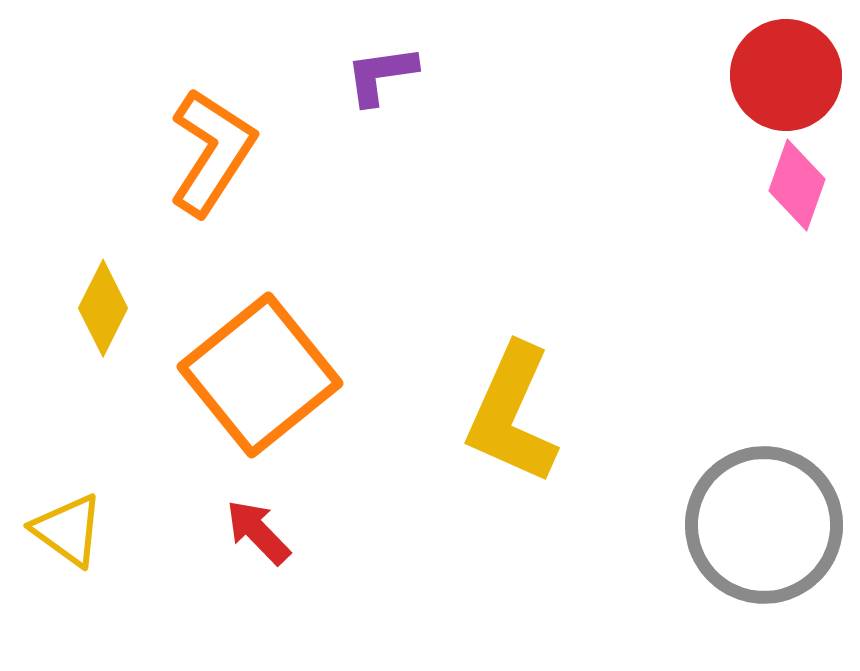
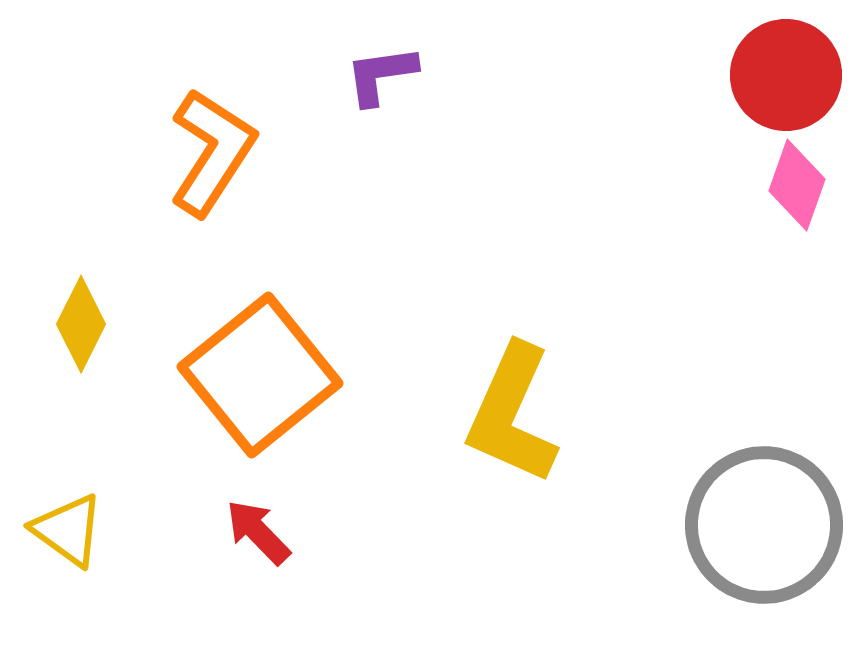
yellow diamond: moved 22 px left, 16 px down
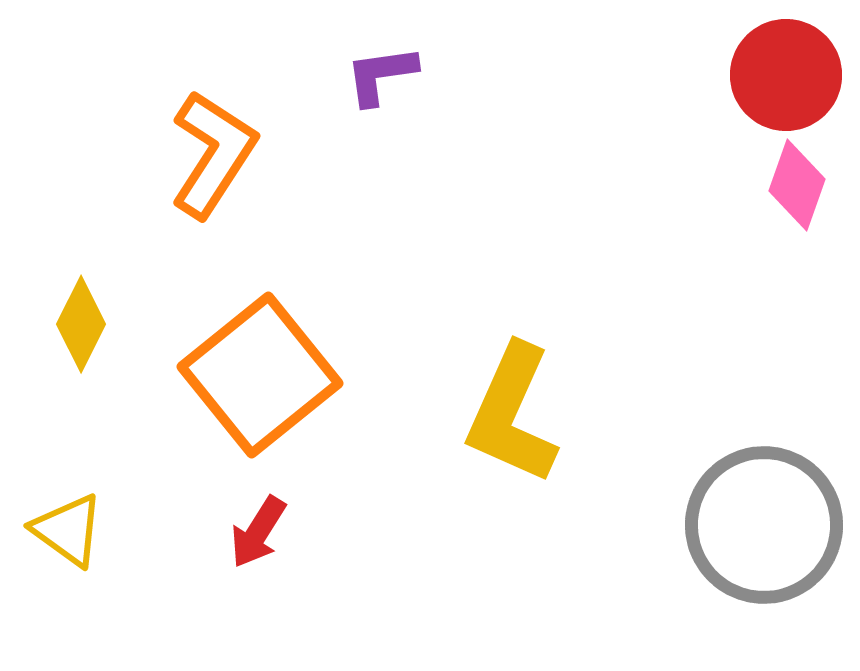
orange L-shape: moved 1 px right, 2 px down
red arrow: rotated 104 degrees counterclockwise
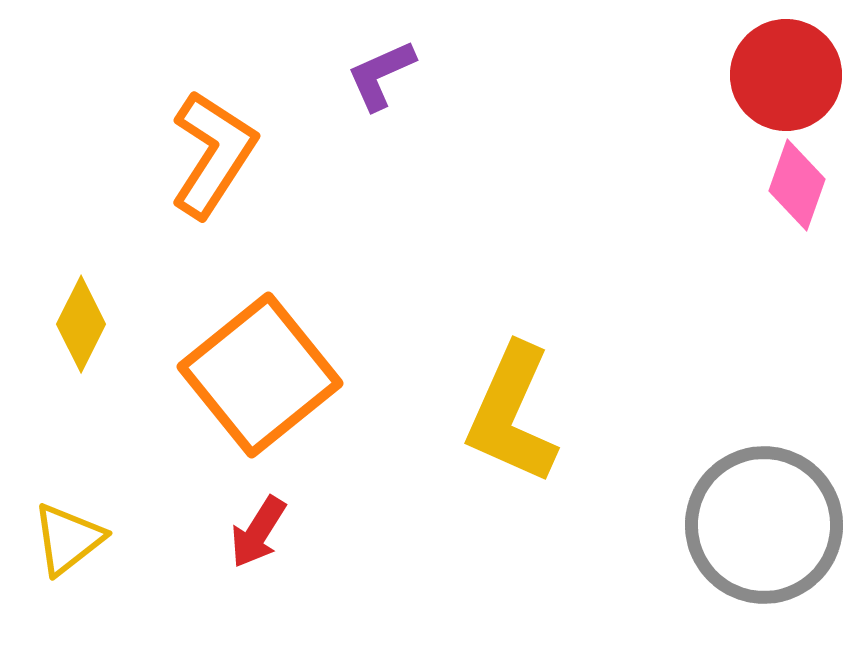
purple L-shape: rotated 16 degrees counterclockwise
yellow triangle: moved 9 px down; rotated 46 degrees clockwise
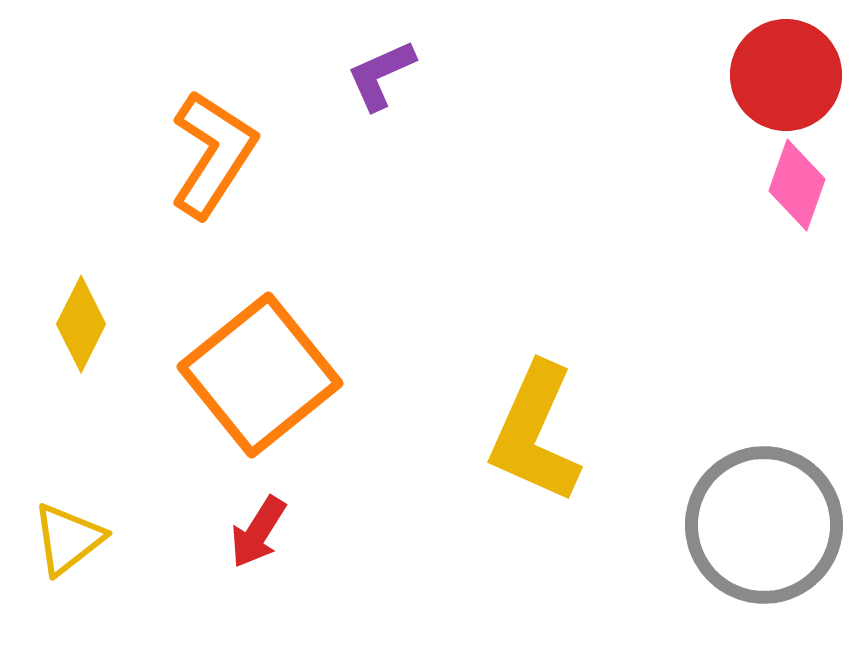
yellow L-shape: moved 23 px right, 19 px down
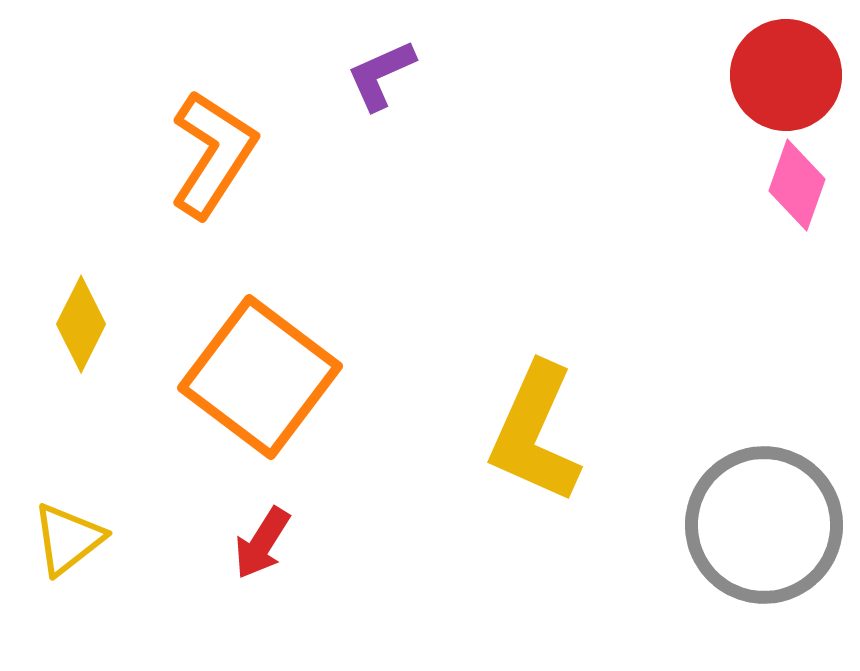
orange square: moved 2 px down; rotated 14 degrees counterclockwise
red arrow: moved 4 px right, 11 px down
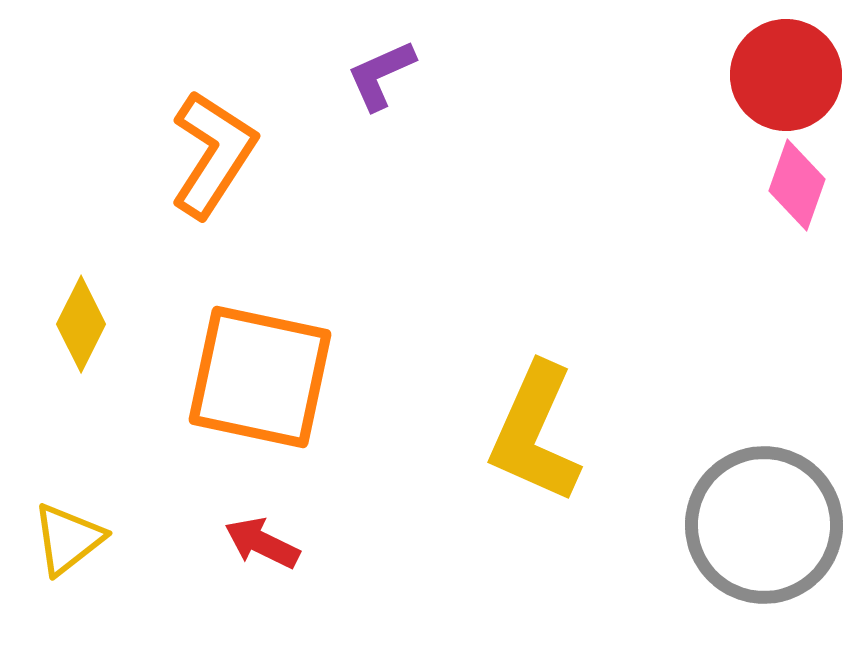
orange square: rotated 25 degrees counterclockwise
red arrow: rotated 84 degrees clockwise
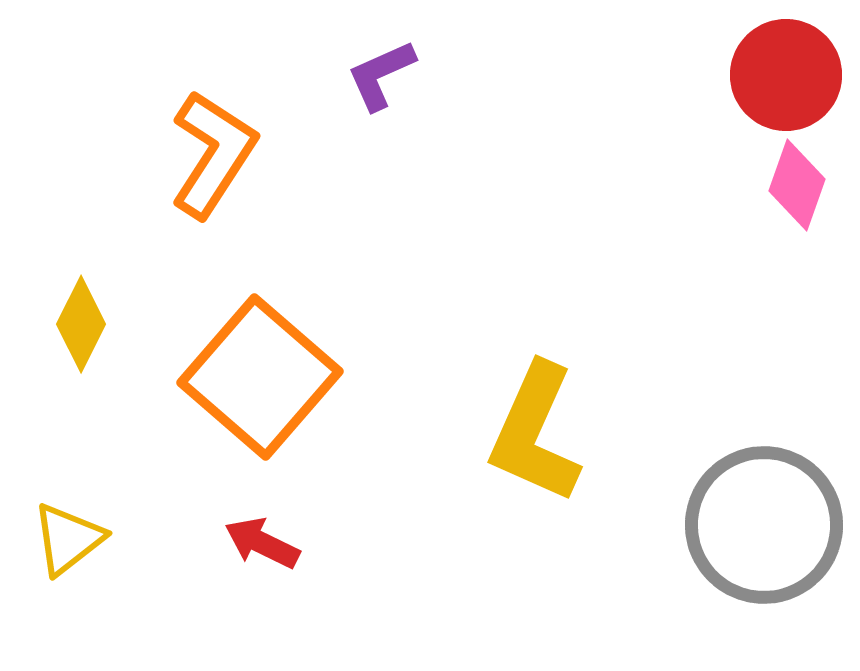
orange square: rotated 29 degrees clockwise
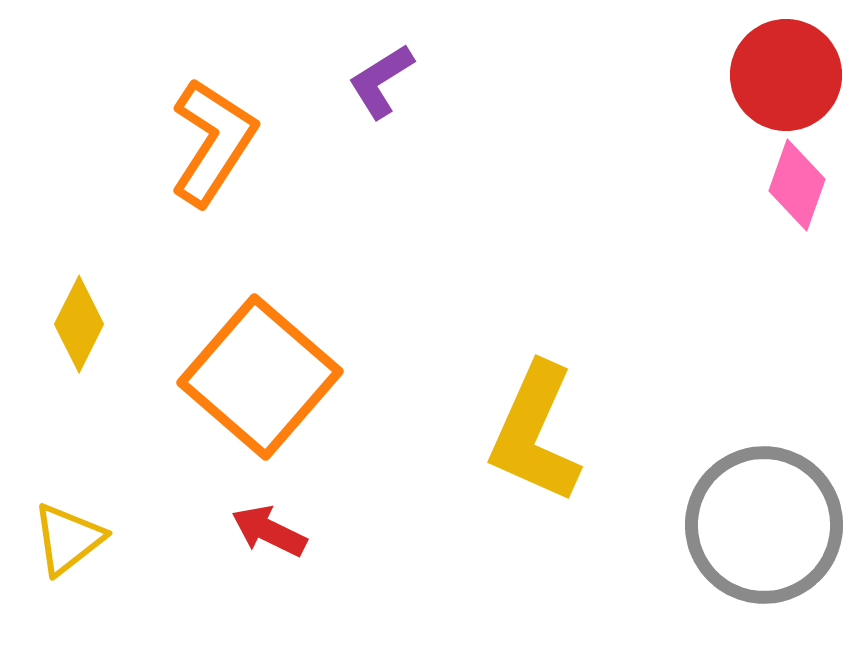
purple L-shape: moved 6 px down; rotated 8 degrees counterclockwise
orange L-shape: moved 12 px up
yellow diamond: moved 2 px left
red arrow: moved 7 px right, 12 px up
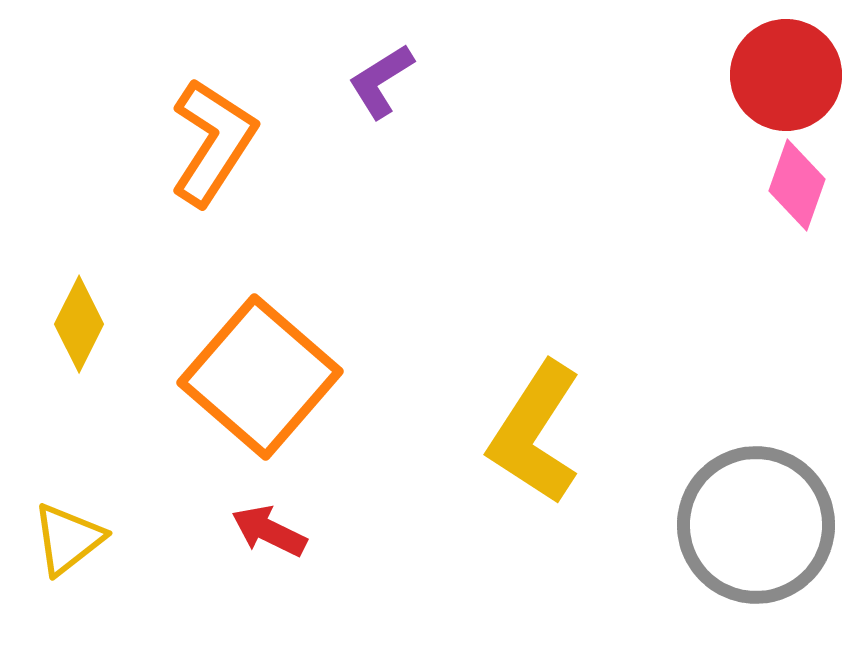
yellow L-shape: rotated 9 degrees clockwise
gray circle: moved 8 px left
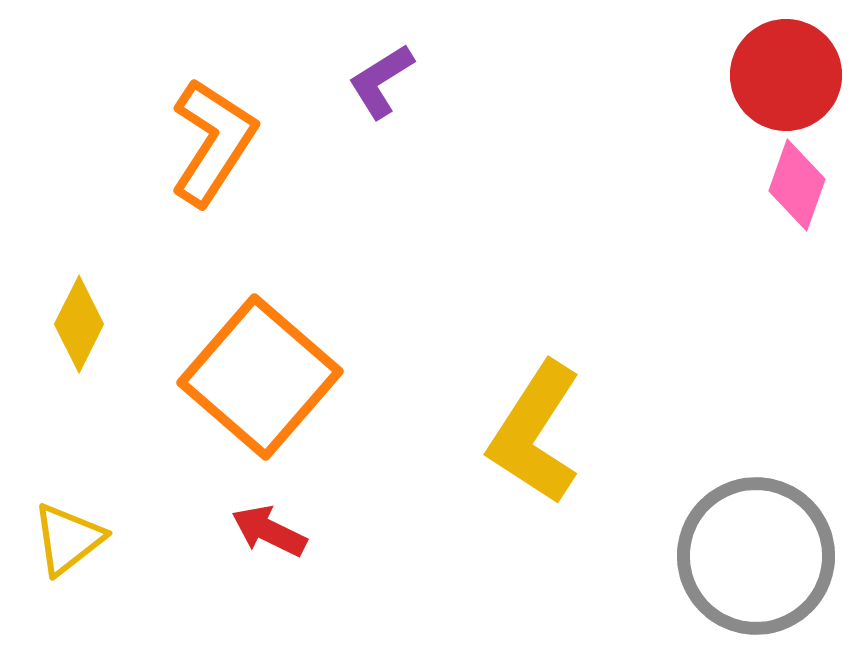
gray circle: moved 31 px down
